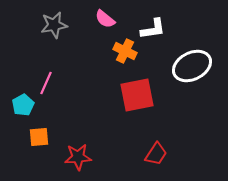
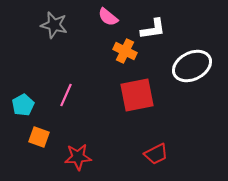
pink semicircle: moved 3 px right, 2 px up
gray star: rotated 24 degrees clockwise
pink line: moved 20 px right, 12 px down
orange square: rotated 25 degrees clockwise
red trapezoid: rotated 30 degrees clockwise
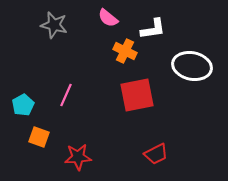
pink semicircle: moved 1 px down
white ellipse: rotated 39 degrees clockwise
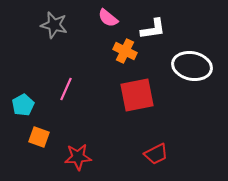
pink line: moved 6 px up
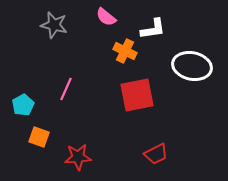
pink semicircle: moved 2 px left, 1 px up
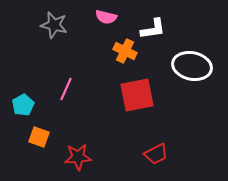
pink semicircle: rotated 25 degrees counterclockwise
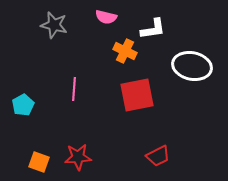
pink line: moved 8 px right; rotated 20 degrees counterclockwise
orange square: moved 25 px down
red trapezoid: moved 2 px right, 2 px down
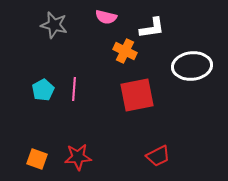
white L-shape: moved 1 px left, 1 px up
white ellipse: rotated 18 degrees counterclockwise
cyan pentagon: moved 20 px right, 15 px up
orange square: moved 2 px left, 3 px up
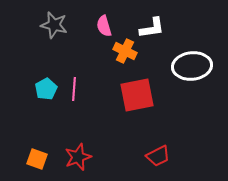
pink semicircle: moved 2 px left, 9 px down; rotated 60 degrees clockwise
cyan pentagon: moved 3 px right, 1 px up
red star: rotated 16 degrees counterclockwise
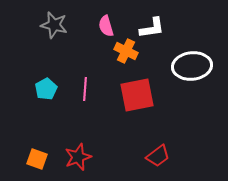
pink semicircle: moved 2 px right
orange cross: moved 1 px right
pink line: moved 11 px right
red trapezoid: rotated 10 degrees counterclockwise
